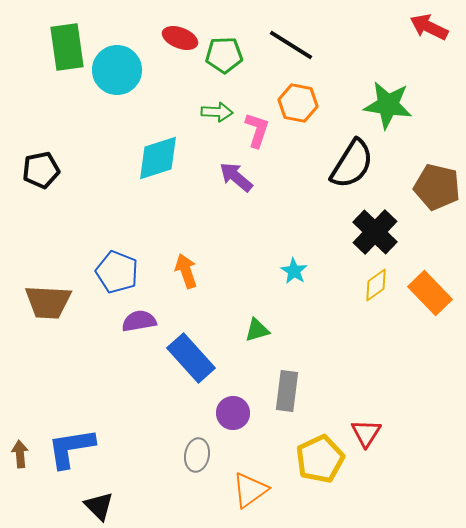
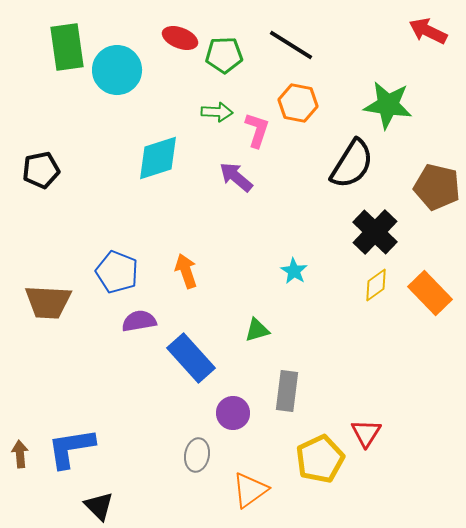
red arrow: moved 1 px left, 4 px down
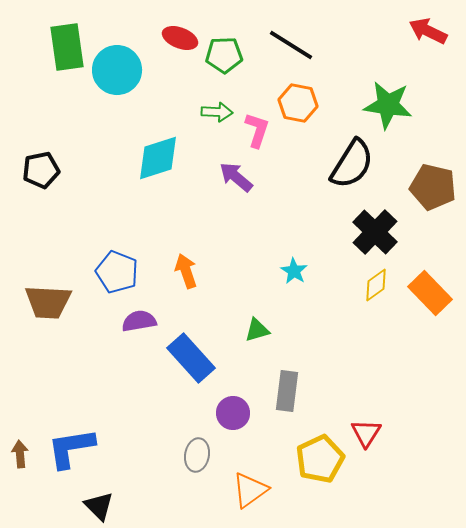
brown pentagon: moved 4 px left
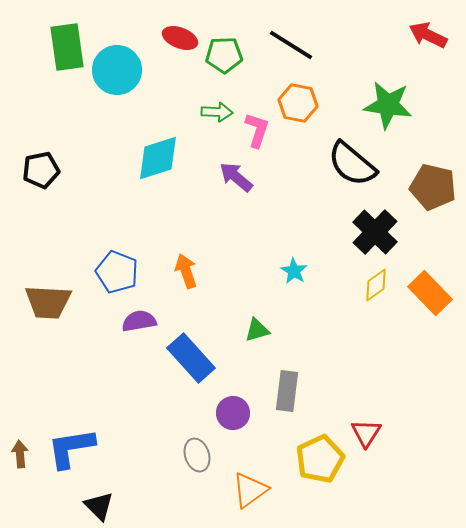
red arrow: moved 4 px down
black semicircle: rotated 98 degrees clockwise
gray ellipse: rotated 28 degrees counterclockwise
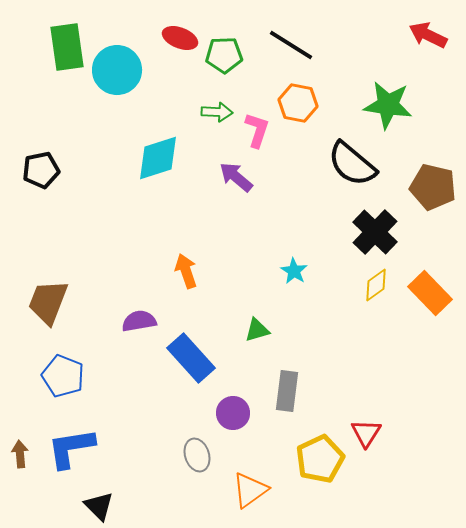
blue pentagon: moved 54 px left, 104 px down
brown trapezoid: rotated 108 degrees clockwise
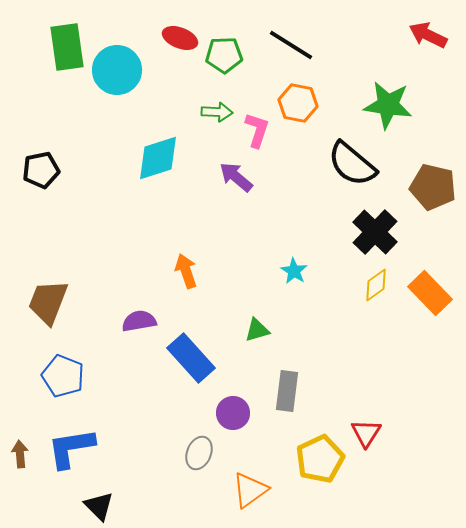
gray ellipse: moved 2 px right, 2 px up; rotated 40 degrees clockwise
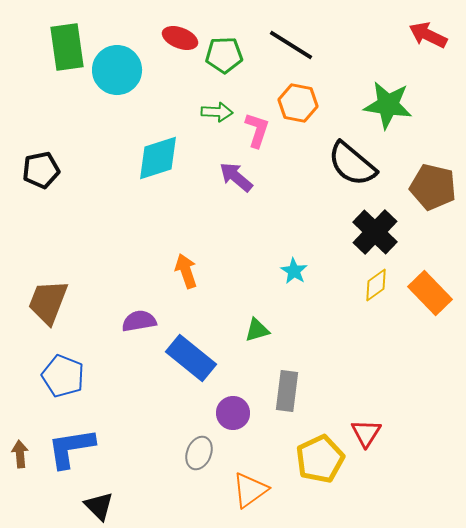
blue rectangle: rotated 9 degrees counterclockwise
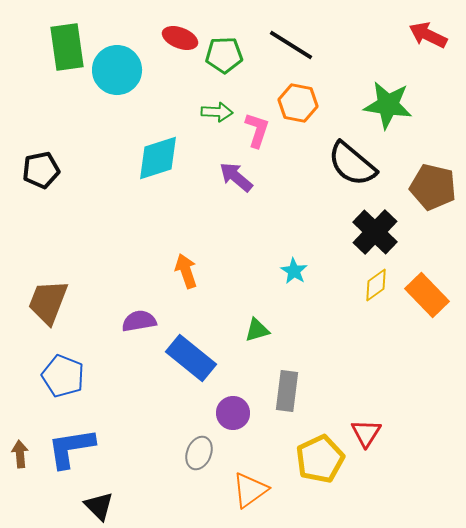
orange rectangle: moved 3 px left, 2 px down
